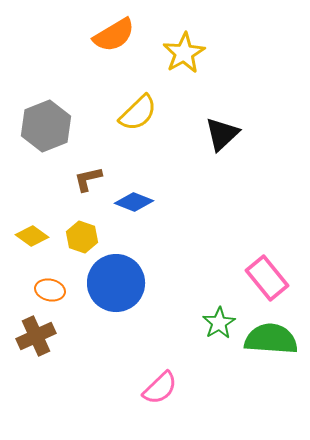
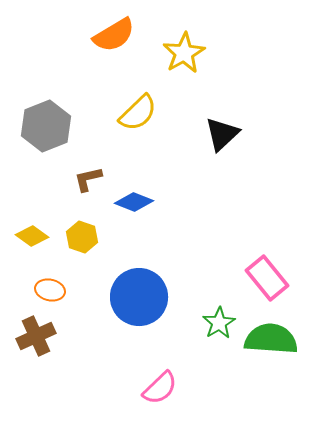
blue circle: moved 23 px right, 14 px down
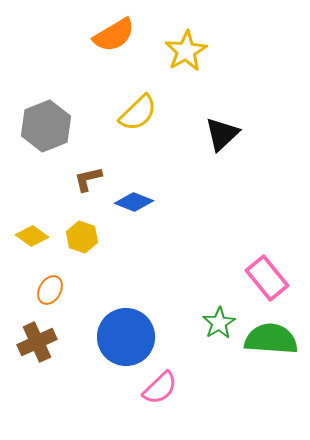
yellow star: moved 2 px right, 2 px up
orange ellipse: rotated 72 degrees counterclockwise
blue circle: moved 13 px left, 40 px down
brown cross: moved 1 px right, 6 px down
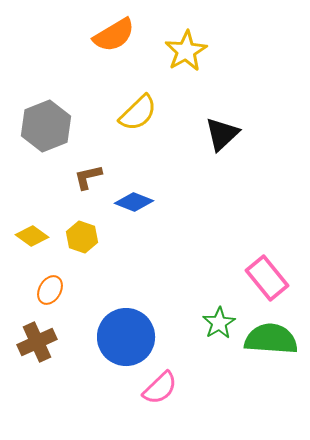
brown L-shape: moved 2 px up
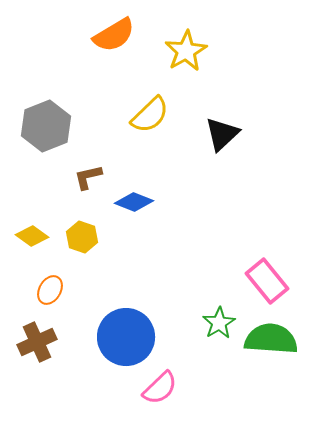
yellow semicircle: moved 12 px right, 2 px down
pink rectangle: moved 3 px down
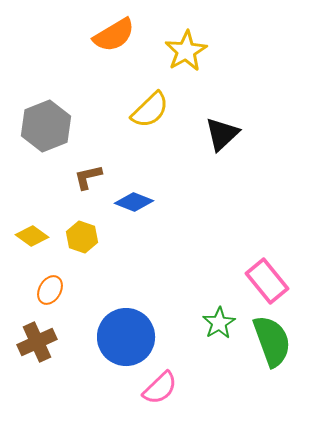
yellow semicircle: moved 5 px up
green semicircle: moved 1 px right, 2 px down; rotated 66 degrees clockwise
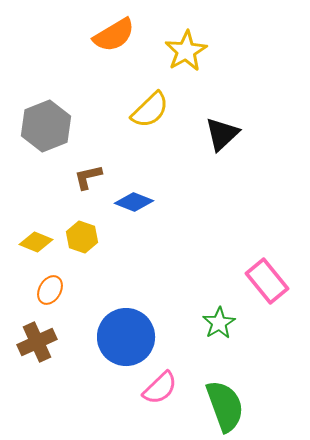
yellow diamond: moved 4 px right, 6 px down; rotated 12 degrees counterclockwise
green semicircle: moved 47 px left, 65 px down
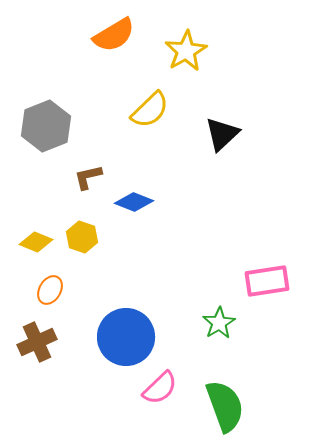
pink rectangle: rotated 60 degrees counterclockwise
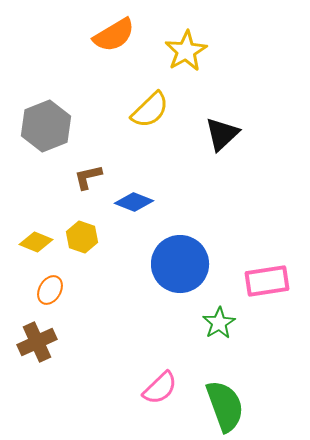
blue circle: moved 54 px right, 73 px up
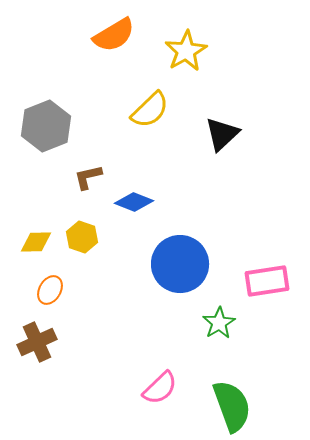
yellow diamond: rotated 24 degrees counterclockwise
green semicircle: moved 7 px right
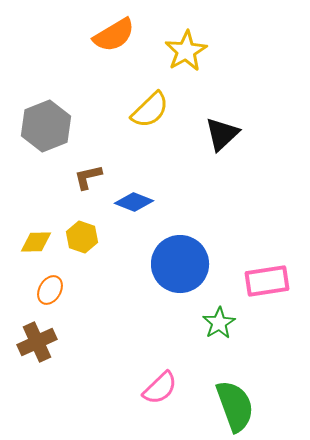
green semicircle: moved 3 px right
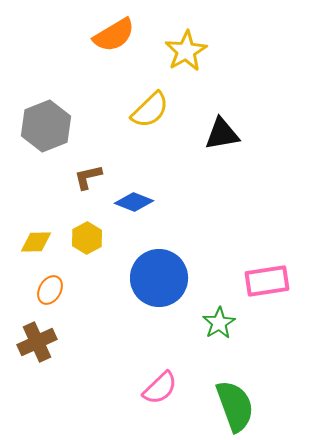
black triangle: rotated 33 degrees clockwise
yellow hexagon: moved 5 px right, 1 px down; rotated 12 degrees clockwise
blue circle: moved 21 px left, 14 px down
